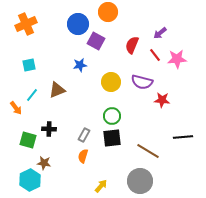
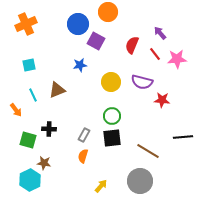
purple arrow: rotated 88 degrees clockwise
red line: moved 1 px up
cyan line: moved 1 px right; rotated 64 degrees counterclockwise
orange arrow: moved 2 px down
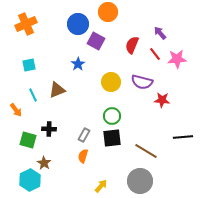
blue star: moved 2 px left, 1 px up; rotated 24 degrees counterclockwise
brown line: moved 2 px left
brown star: rotated 24 degrees clockwise
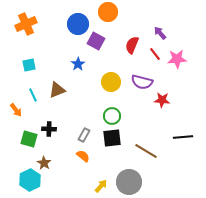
green square: moved 1 px right, 1 px up
orange semicircle: rotated 112 degrees clockwise
gray circle: moved 11 px left, 1 px down
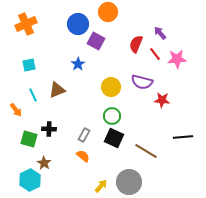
red semicircle: moved 4 px right, 1 px up
yellow circle: moved 5 px down
black square: moved 2 px right; rotated 30 degrees clockwise
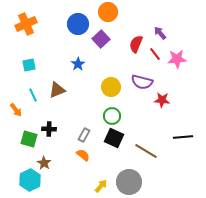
purple square: moved 5 px right, 2 px up; rotated 18 degrees clockwise
orange semicircle: moved 1 px up
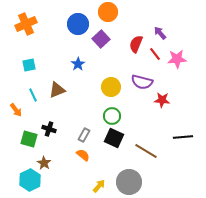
black cross: rotated 16 degrees clockwise
yellow arrow: moved 2 px left
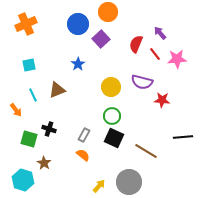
cyan hexagon: moved 7 px left; rotated 15 degrees counterclockwise
